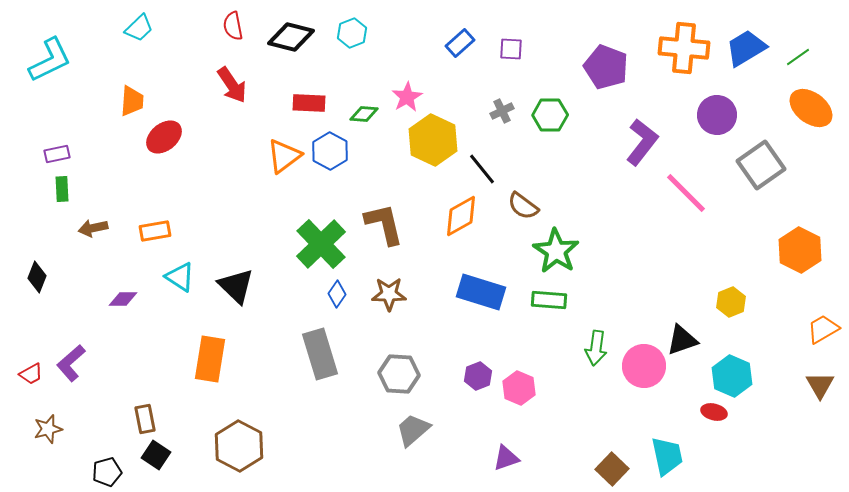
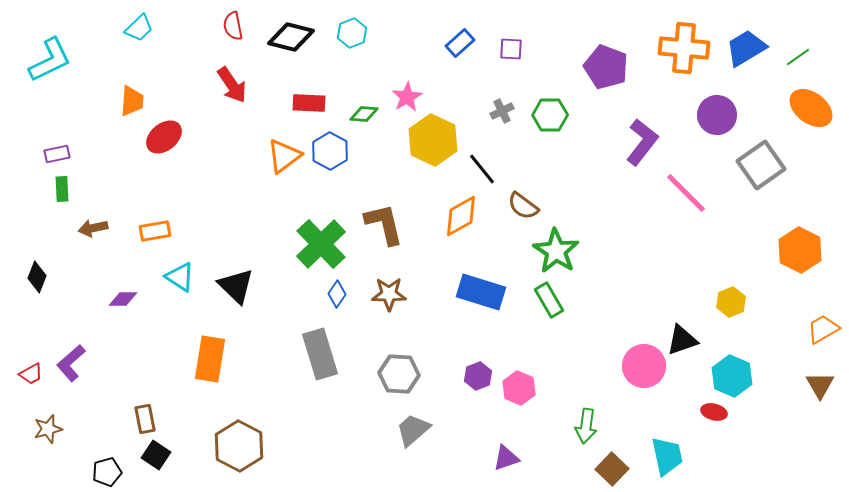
green rectangle at (549, 300): rotated 56 degrees clockwise
green arrow at (596, 348): moved 10 px left, 78 px down
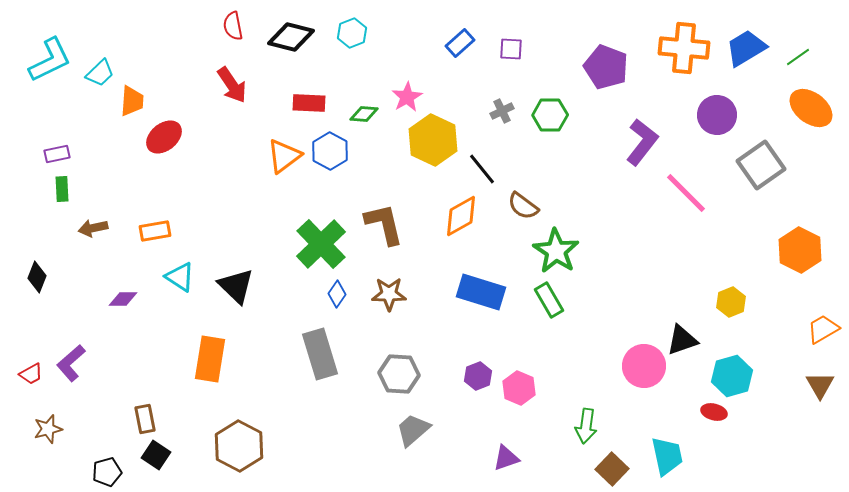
cyan trapezoid at (139, 28): moved 39 px left, 45 px down
cyan hexagon at (732, 376): rotated 21 degrees clockwise
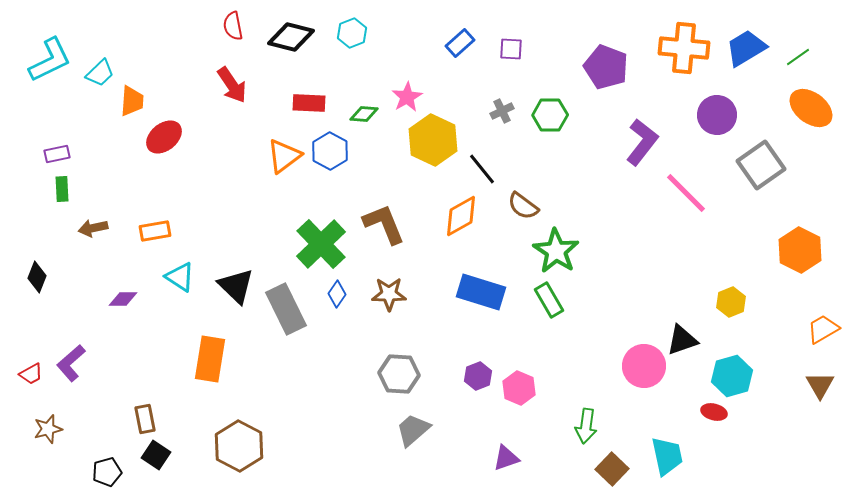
brown L-shape at (384, 224): rotated 9 degrees counterclockwise
gray rectangle at (320, 354): moved 34 px left, 45 px up; rotated 9 degrees counterclockwise
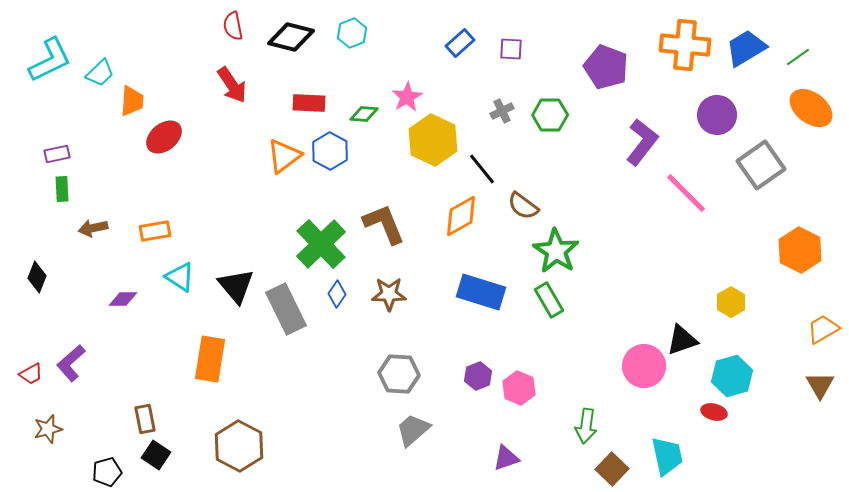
orange cross at (684, 48): moved 1 px right, 3 px up
black triangle at (236, 286): rotated 6 degrees clockwise
yellow hexagon at (731, 302): rotated 8 degrees counterclockwise
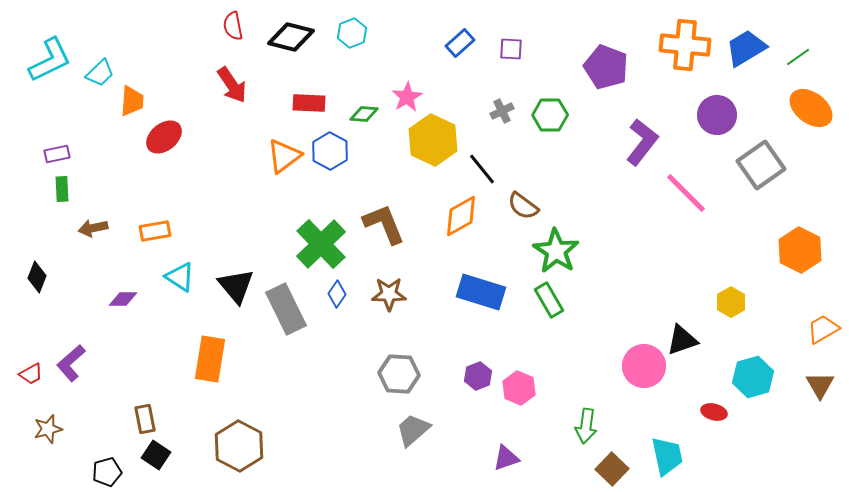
cyan hexagon at (732, 376): moved 21 px right, 1 px down
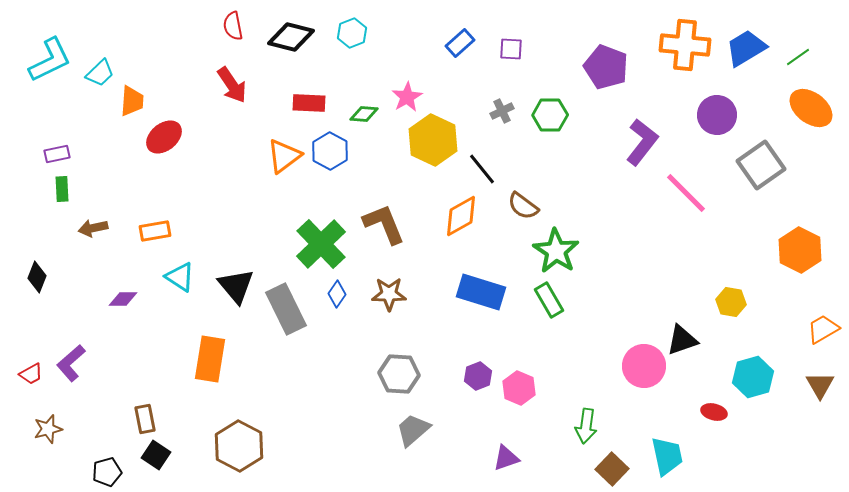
yellow hexagon at (731, 302): rotated 20 degrees counterclockwise
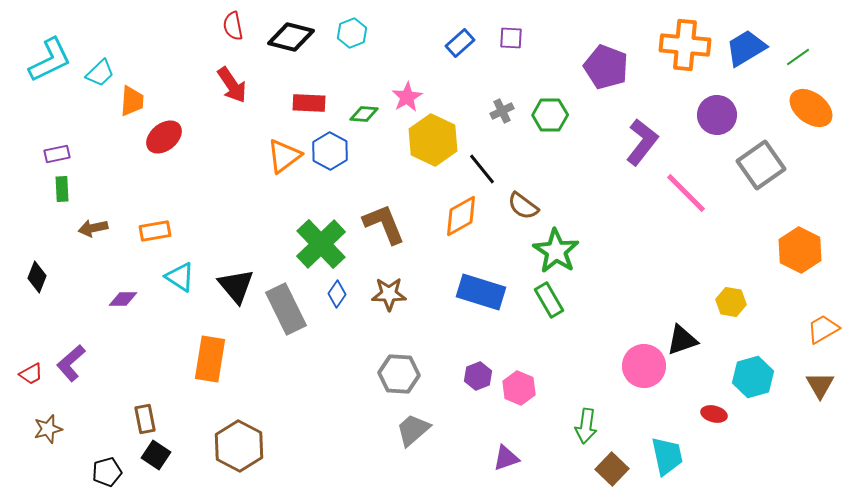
purple square at (511, 49): moved 11 px up
red ellipse at (714, 412): moved 2 px down
